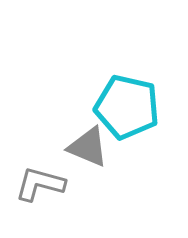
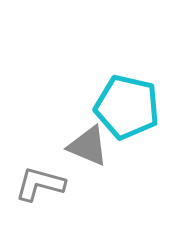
gray triangle: moved 1 px up
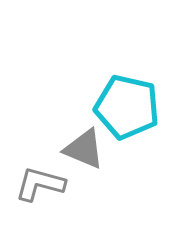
gray triangle: moved 4 px left, 3 px down
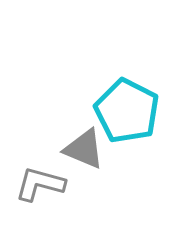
cyan pentagon: moved 4 px down; rotated 14 degrees clockwise
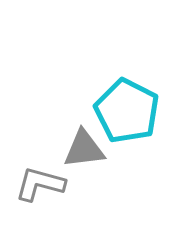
gray triangle: rotated 30 degrees counterclockwise
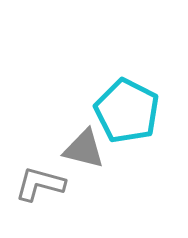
gray triangle: rotated 21 degrees clockwise
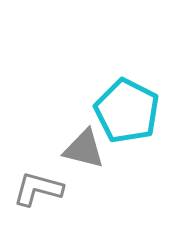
gray L-shape: moved 2 px left, 5 px down
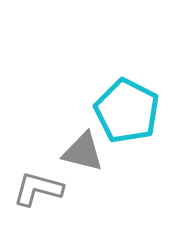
gray triangle: moved 1 px left, 3 px down
